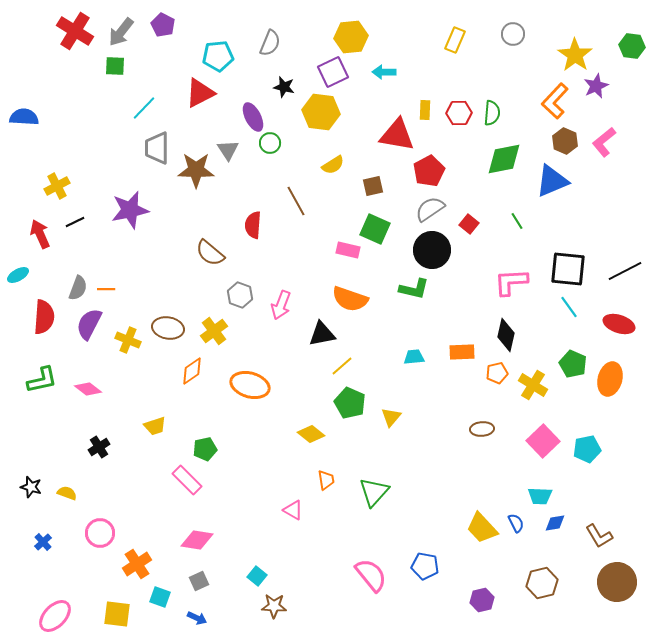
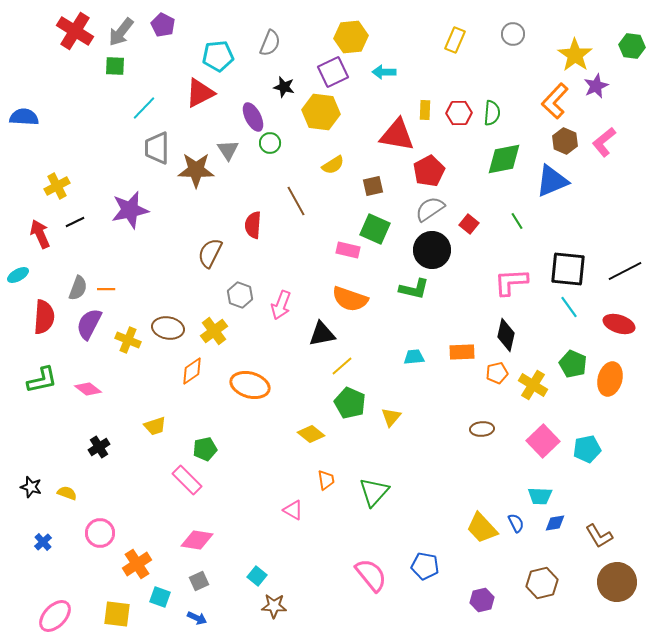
brown semicircle at (210, 253): rotated 76 degrees clockwise
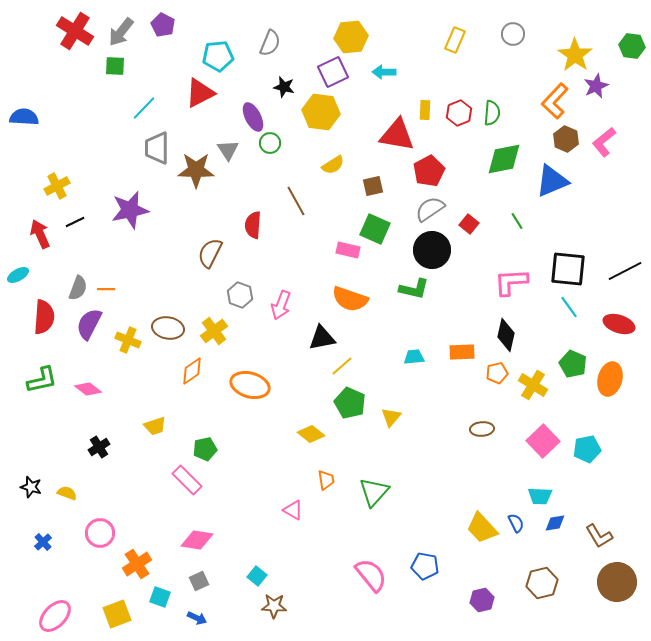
red hexagon at (459, 113): rotated 20 degrees counterclockwise
brown hexagon at (565, 141): moved 1 px right, 2 px up
black triangle at (322, 334): moved 4 px down
yellow square at (117, 614): rotated 28 degrees counterclockwise
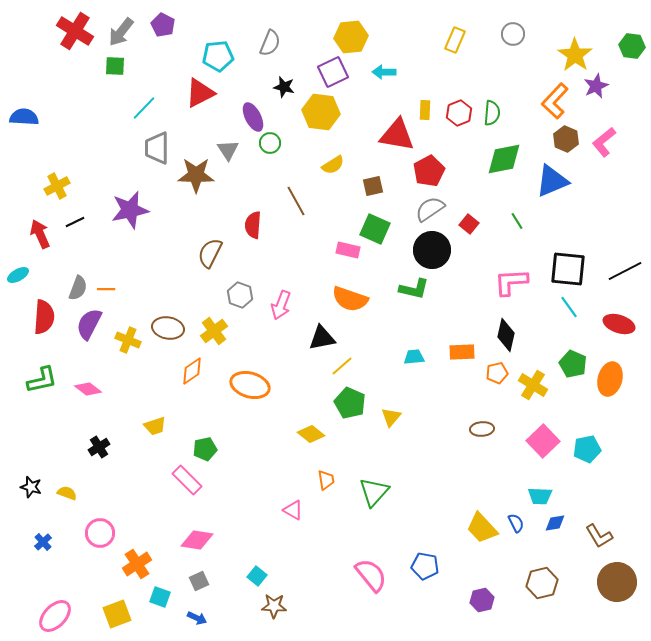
brown star at (196, 170): moved 5 px down
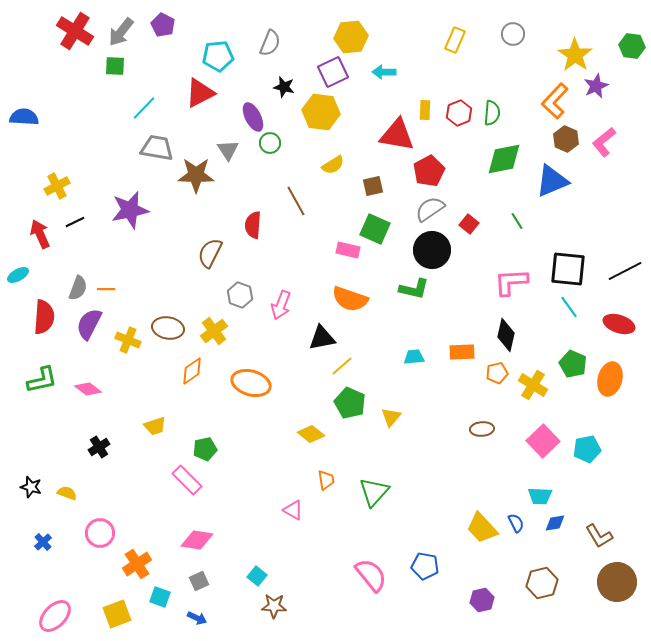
gray trapezoid at (157, 148): rotated 100 degrees clockwise
orange ellipse at (250, 385): moved 1 px right, 2 px up
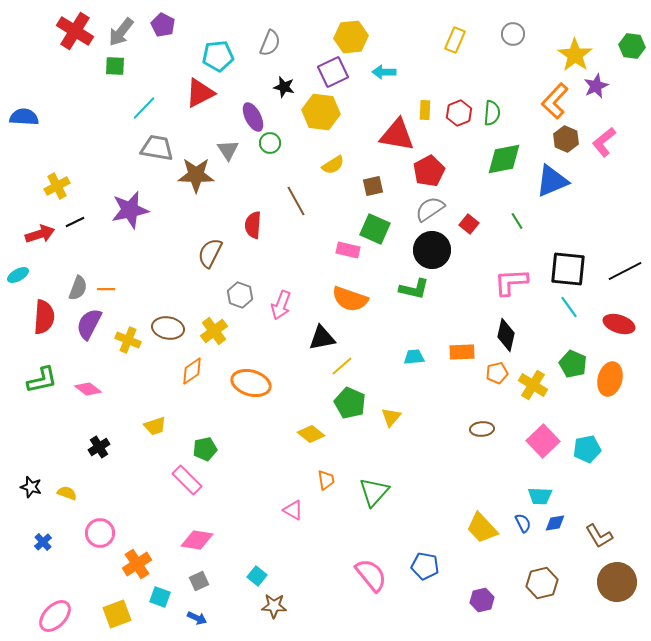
red arrow at (40, 234): rotated 96 degrees clockwise
blue semicircle at (516, 523): moved 7 px right
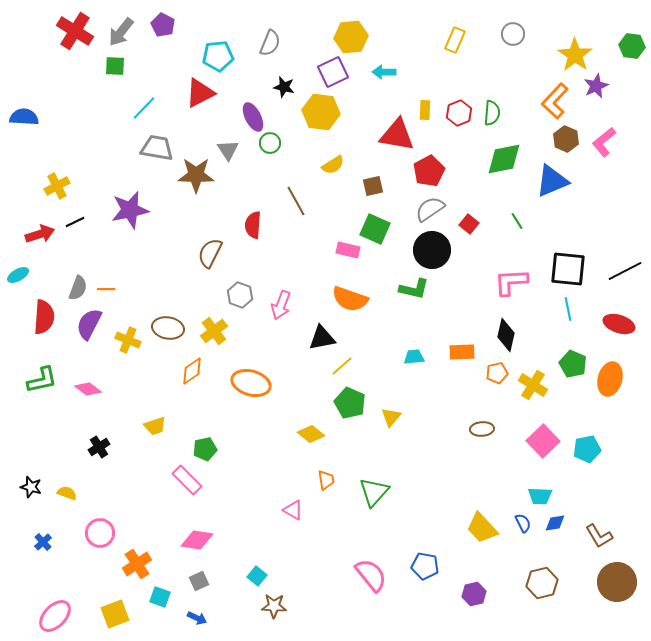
cyan line at (569, 307): moved 1 px left, 2 px down; rotated 25 degrees clockwise
purple hexagon at (482, 600): moved 8 px left, 6 px up
yellow square at (117, 614): moved 2 px left
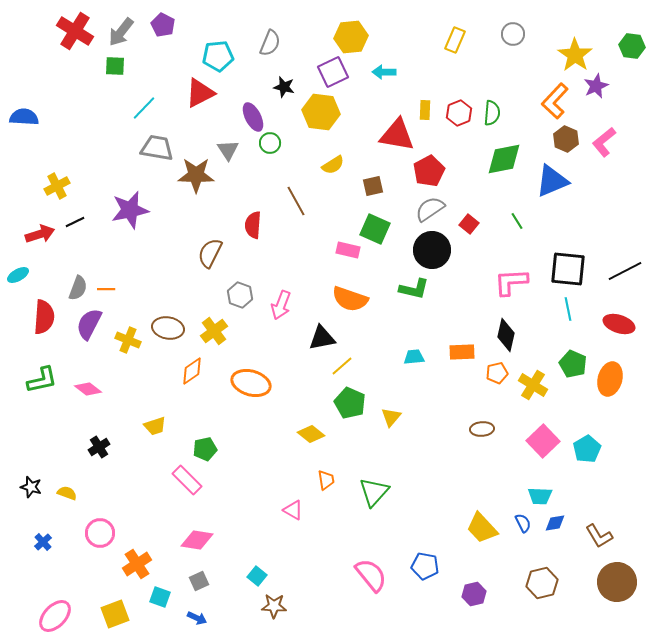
cyan pentagon at (587, 449): rotated 20 degrees counterclockwise
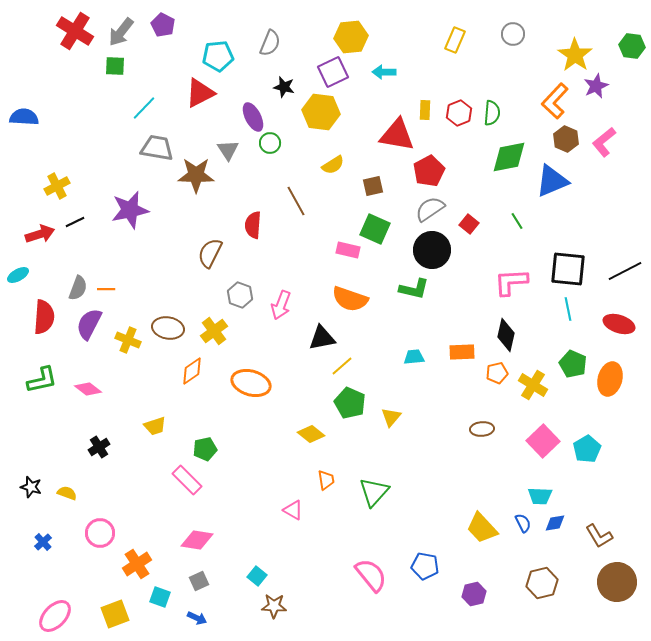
green diamond at (504, 159): moved 5 px right, 2 px up
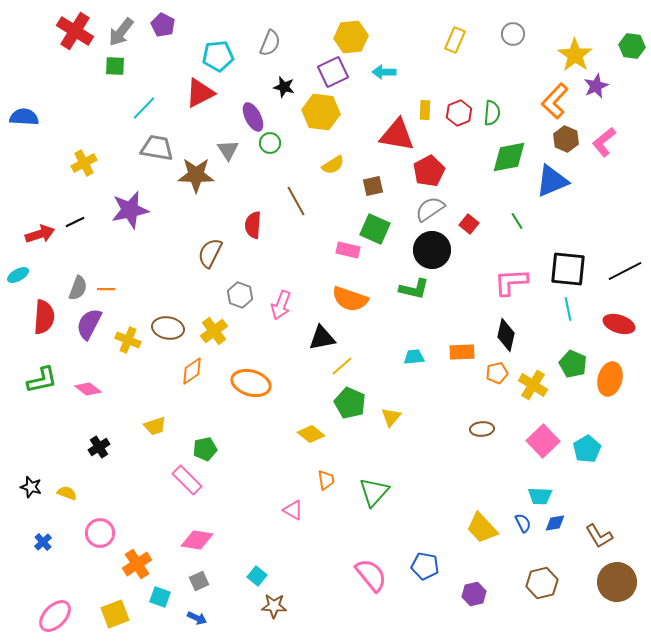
yellow cross at (57, 186): moved 27 px right, 23 px up
